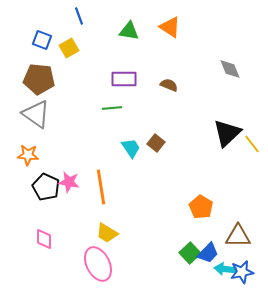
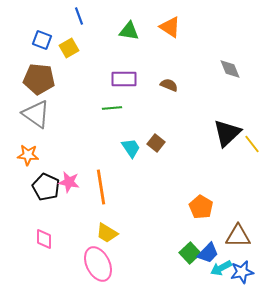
cyan arrow: moved 4 px left, 1 px up; rotated 35 degrees counterclockwise
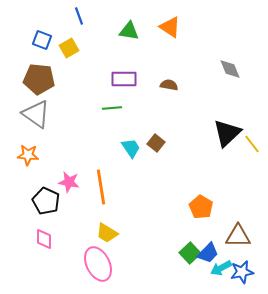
brown semicircle: rotated 12 degrees counterclockwise
black pentagon: moved 14 px down
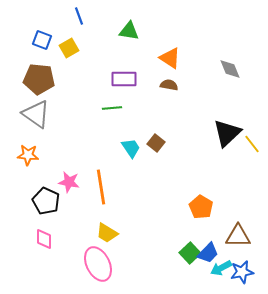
orange triangle: moved 31 px down
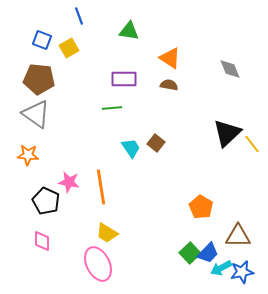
pink diamond: moved 2 px left, 2 px down
